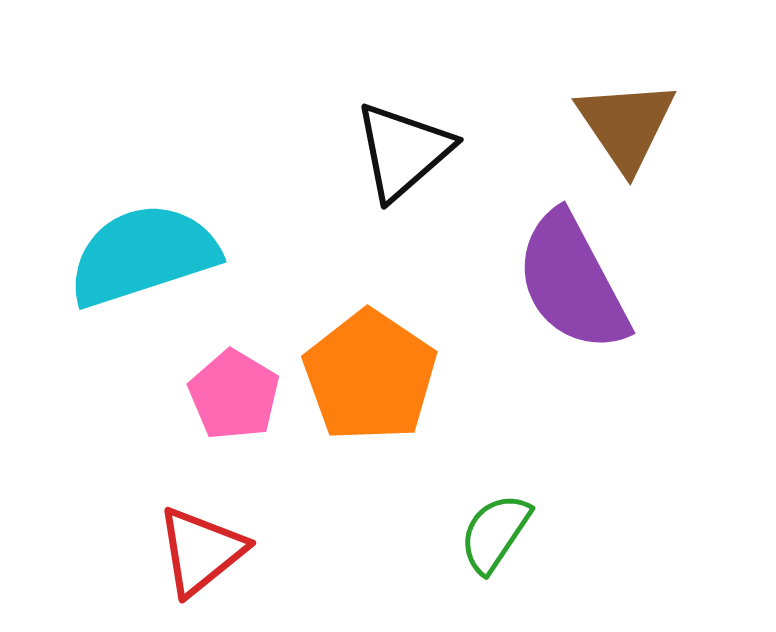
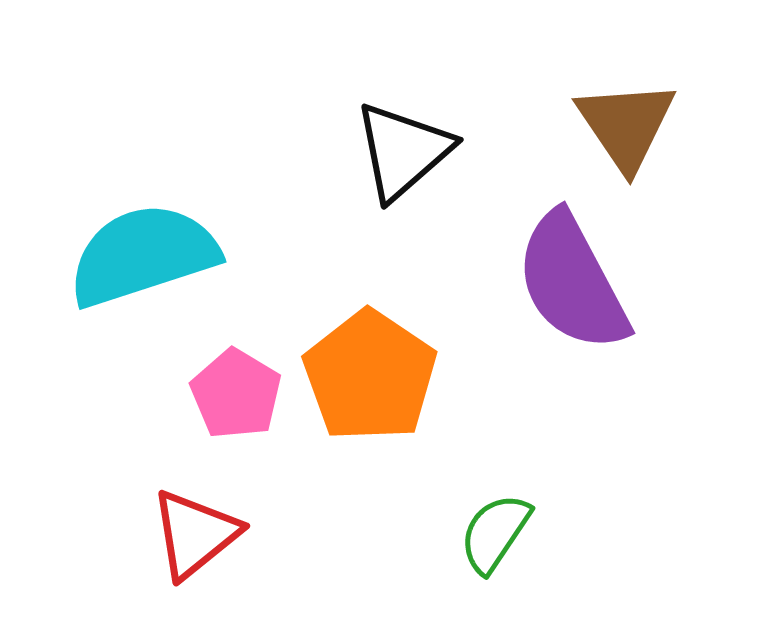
pink pentagon: moved 2 px right, 1 px up
red triangle: moved 6 px left, 17 px up
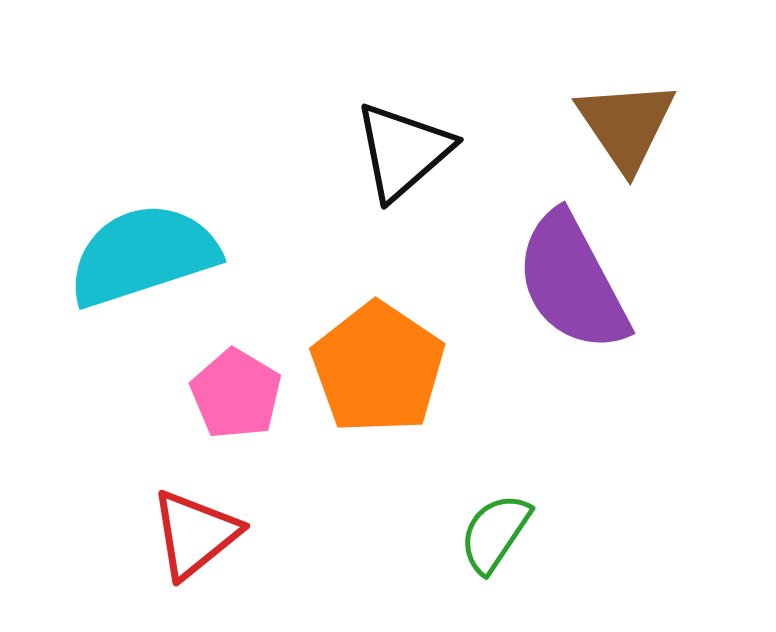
orange pentagon: moved 8 px right, 8 px up
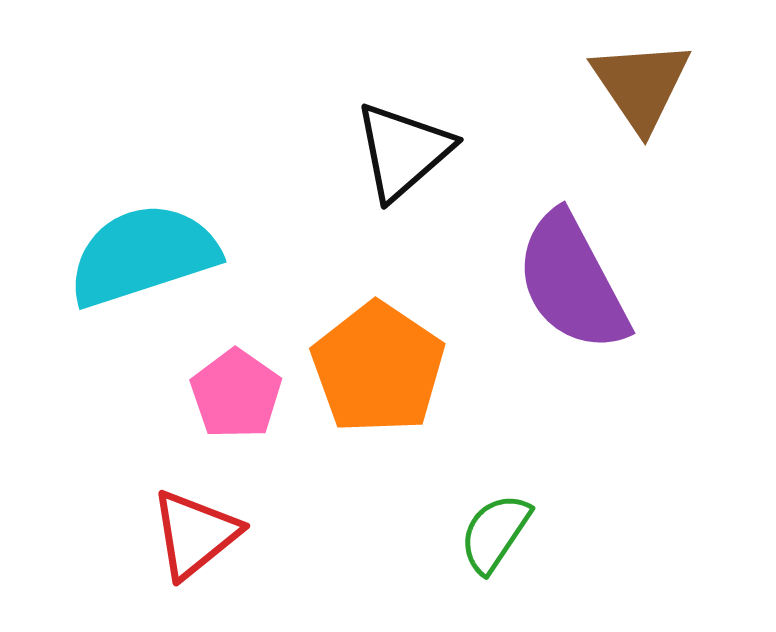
brown triangle: moved 15 px right, 40 px up
pink pentagon: rotated 4 degrees clockwise
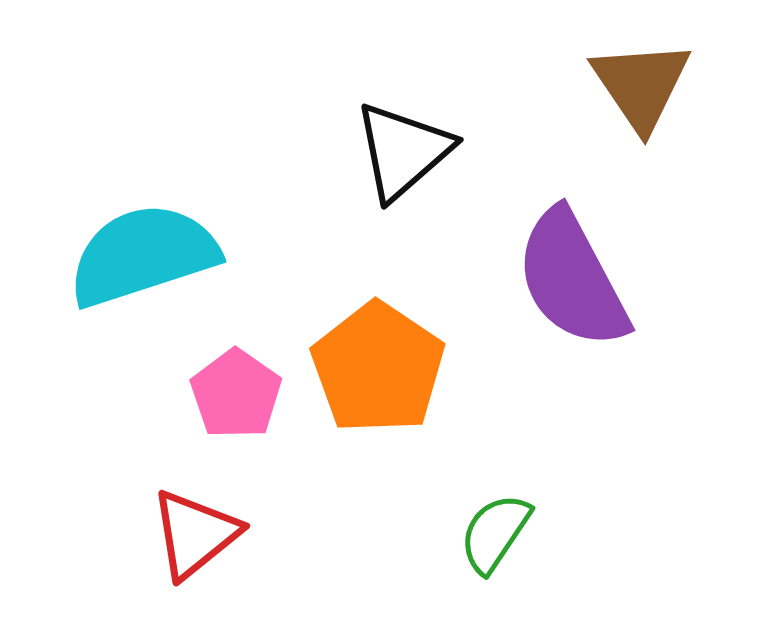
purple semicircle: moved 3 px up
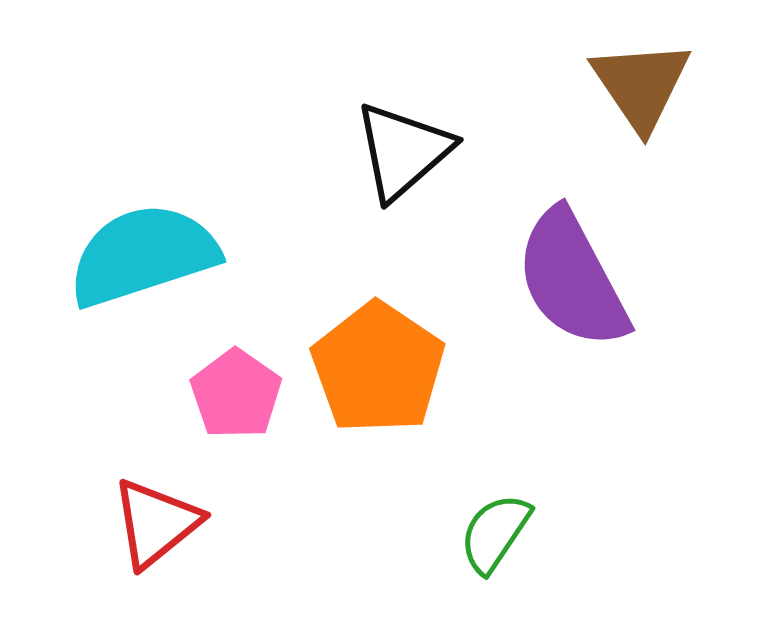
red triangle: moved 39 px left, 11 px up
